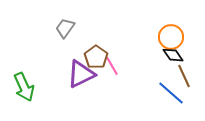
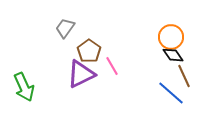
brown pentagon: moved 7 px left, 6 px up
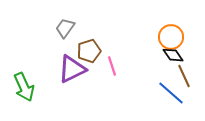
brown pentagon: rotated 20 degrees clockwise
pink line: rotated 12 degrees clockwise
purple triangle: moved 9 px left, 5 px up
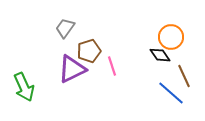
black diamond: moved 13 px left
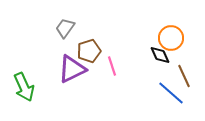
orange circle: moved 1 px down
black diamond: rotated 10 degrees clockwise
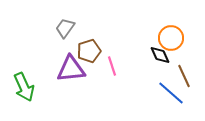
purple triangle: moved 1 px left; rotated 20 degrees clockwise
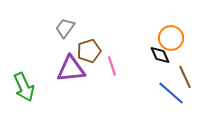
brown line: moved 1 px right, 1 px down
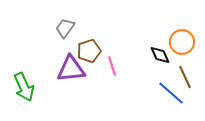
orange circle: moved 11 px right, 4 px down
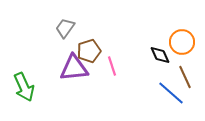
purple triangle: moved 3 px right, 1 px up
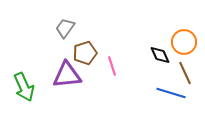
orange circle: moved 2 px right
brown pentagon: moved 4 px left, 2 px down
purple triangle: moved 7 px left, 7 px down
brown line: moved 4 px up
blue line: rotated 24 degrees counterclockwise
